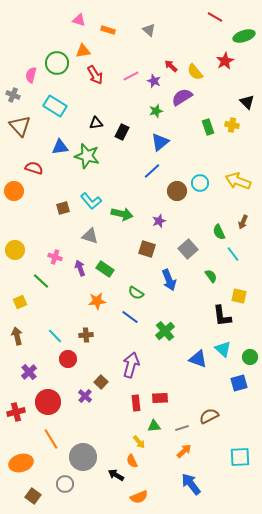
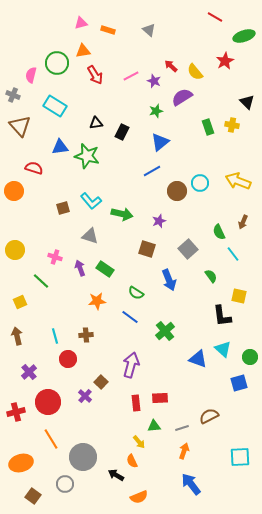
pink triangle at (79, 20): moved 2 px right, 3 px down; rotated 32 degrees counterclockwise
blue line at (152, 171): rotated 12 degrees clockwise
cyan line at (55, 336): rotated 28 degrees clockwise
orange arrow at (184, 451): rotated 28 degrees counterclockwise
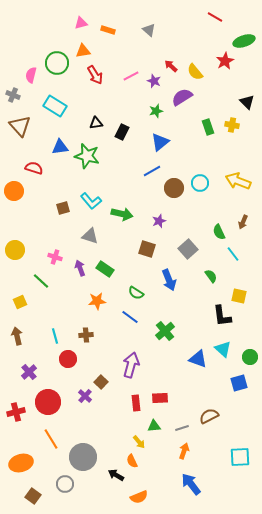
green ellipse at (244, 36): moved 5 px down
brown circle at (177, 191): moved 3 px left, 3 px up
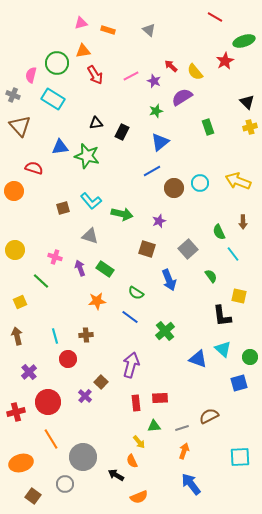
cyan rectangle at (55, 106): moved 2 px left, 7 px up
yellow cross at (232, 125): moved 18 px right, 2 px down; rotated 24 degrees counterclockwise
brown arrow at (243, 222): rotated 24 degrees counterclockwise
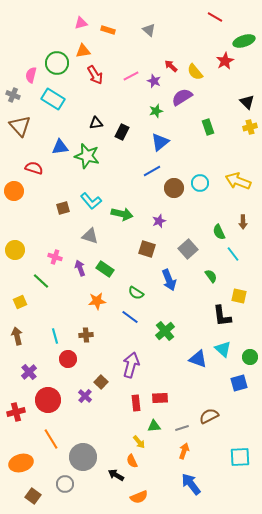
red circle at (48, 402): moved 2 px up
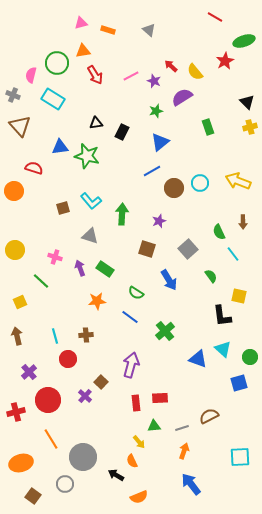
green arrow at (122, 214): rotated 100 degrees counterclockwise
blue arrow at (169, 280): rotated 10 degrees counterclockwise
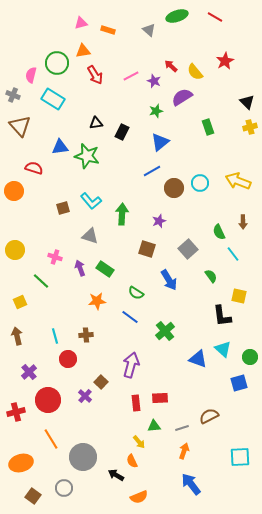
green ellipse at (244, 41): moved 67 px left, 25 px up
gray circle at (65, 484): moved 1 px left, 4 px down
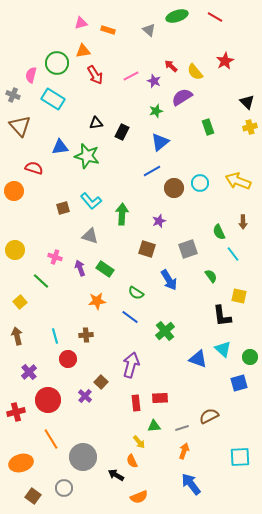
gray square at (188, 249): rotated 24 degrees clockwise
yellow square at (20, 302): rotated 16 degrees counterclockwise
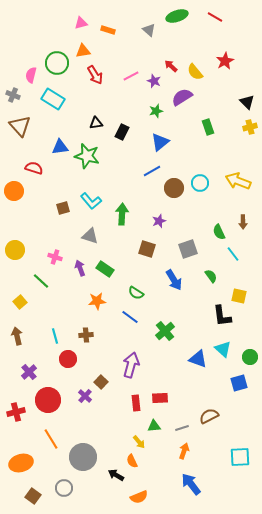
blue arrow at (169, 280): moved 5 px right
